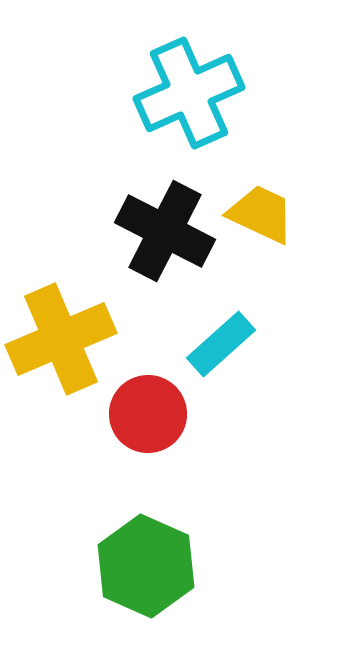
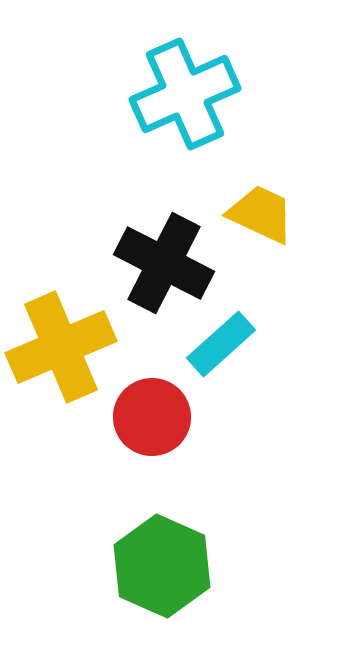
cyan cross: moved 4 px left, 1 px down
black cross: moved 1 px left, 32 px down
yellow cross: moved 8 px down
red circle: moved 4 px right, 3 px down
green hexagon: moved 16 px right
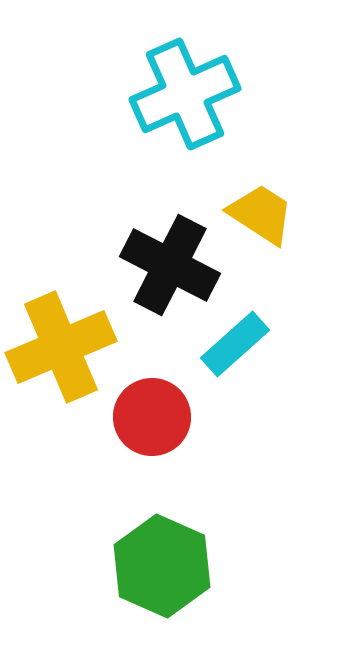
yellow trapezoid: rotated 8 degrees clockwise
black cross: moved 6 px right, 2 px down
cyan rectangle: moved 14 px right
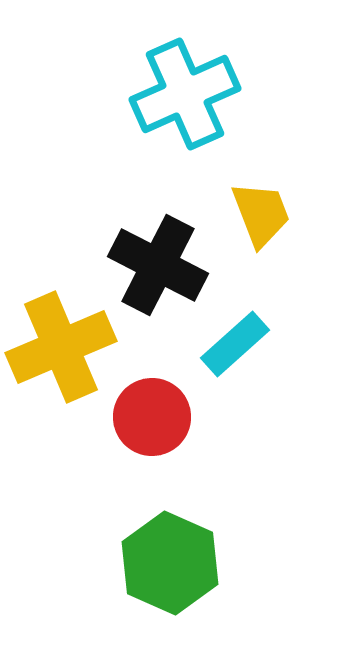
yellow trapezoid: rotated 36 degrees clockwise
black cross: moved 12 px left
green hexagon: moved 8 px right, 3 px up
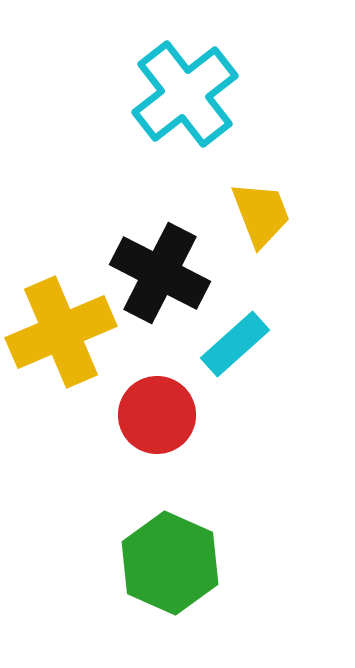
cyan cross: rotated 14 degrees counterclockwise
black cross: moved 2 px right, 8 px down
yellow cross: moved 15 px up
red circle: moved 5 px right, 2 px up
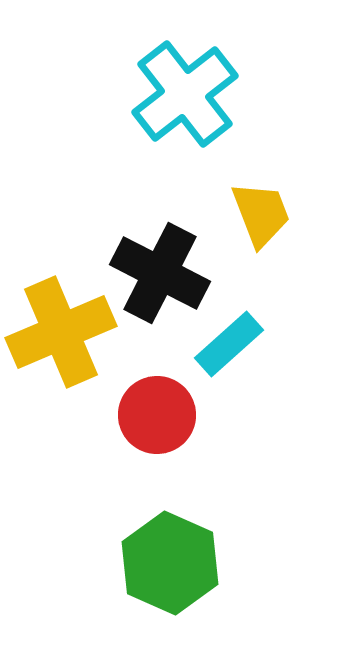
cyan rectangle: moved 6 px left
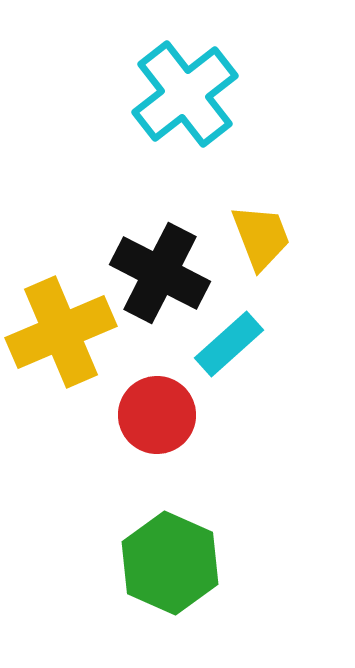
yellow trapezoid: moved 23 px down
